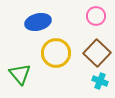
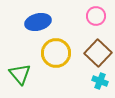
brown square: moved 1 px right
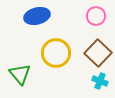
blue ellipse: moved 1 px left, 6 px up
